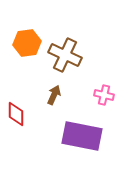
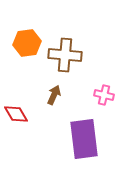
brown cross: rotated 20 degrees counterclockwise
red diamond: rotated 30 degrees counterclockwise
purple rectangle: moved 2 px right, 3 px down; rotated 72 degrees clockwise
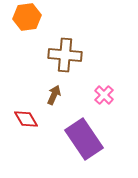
orange hexagon: moved 26 px up
pink cross: rotated 30 degrees clockwise
red diamond: moved 10 px right, 5 px down
purple rectangle: rotated 27 degrees counterclockwise
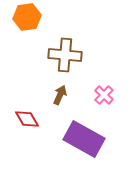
brown arrow: moved 6 px right
red diamond: moved 1 px right
purple rectangle: rotated 27 degrees counterclockwise
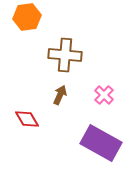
purple rectangle: moved 17 px right, 4 px down
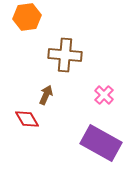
brown arrow: moved 14 px left
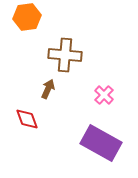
brown arrow: moved 2 px right, 6 px up
red diamond: rotated 10 degrees clockwise
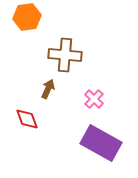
pink cross: moved 10 px left, 4 px down
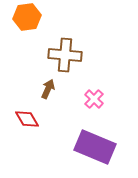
red diamond: rotated 10 degrees counterclockwise
purple rectangle: moved 6 px left, 4 px down; rotated 6 degrees counterclockwise
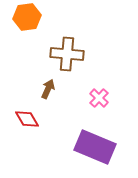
brown cross: moved 2 px right, 1 px up
pink cross: moved 5 px right, 1 px up
